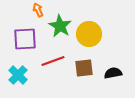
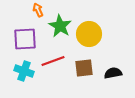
cyan cross: moved 6 px right, 4 px up; rotated 24 degrees counterclockwise
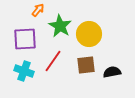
orange arrow: rotated 64 degrees clockwise
red line: rotated 35 degrees counterclockwise
brown square: moved 2 px right, 3 px up
black semicircle: moved 1 px left, 1 px up
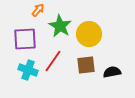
cyan cross: moved 4 px right, 1 px up
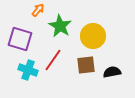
yellow circle: moved 4 px right, 2 px down
purple square: moved 5 px left; rotated 20 degrees clockwise
red line: moved 1 px up
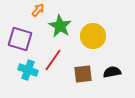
brown square: moved 3 px left, 9 px down
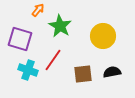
yellow circle: moved 10 px right
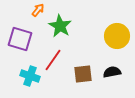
yellow circle: moved 14 px right
cyan cross: moved 2 px right, 6 px down
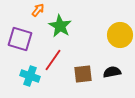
yellow circle: moved 3 px right, 1 px up
